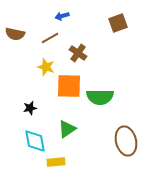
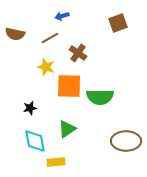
brown ellipse: rotated 76 degrees counterclockwise
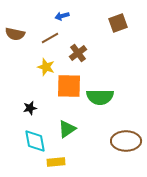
brown cross: rotated 18 degrees clockwise
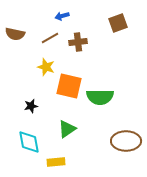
brown cross: moved 11 px up; rotated 30 degrees clockwise
orange square: rotated 12 degrees clockwise
black star: moved 1 px right, 2 px up
cyan diamond: moved 6 px left, 1 px down
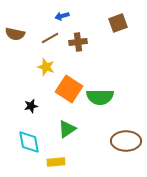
orange square: moved 3 px down; rotated 20 degrees clockwise
